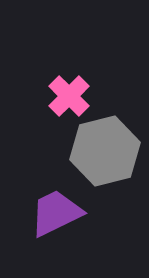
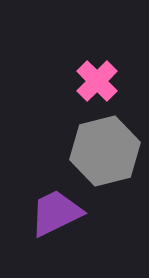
pink cross: moved 28 px right, 15 px up
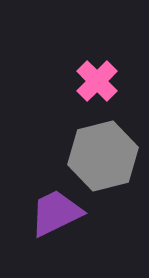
gray hexagon: moved 2 px left, 5 px down
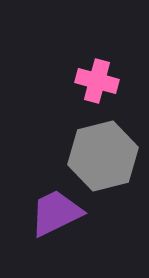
pink cross: rotated 30 degrees counterclockwise
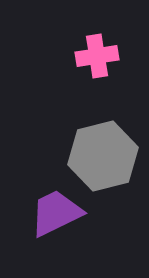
pink cross: moved 25 px up; rotated 24 degrees counterclockwise
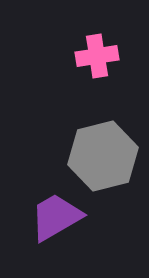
purple trapezoid: moved 4 px down; rotated 4 degrees counterclockwise
